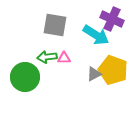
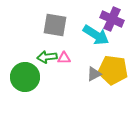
yellow pentagon: rotated 12 degrees counterclockwise
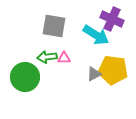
gray square: moved 1 px left, 1 px down
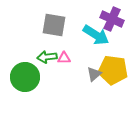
gray square: moved 1 px up
gray triangle: rotated 14 degrees counterclockwise
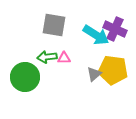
purple cross: moved 3 px right, 10 px down
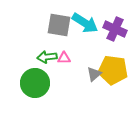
gray square: moved 5 px right
cyan arrow: moved 11 px left, 12 px up
green circle: moved 10 px right, 6 px down
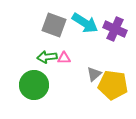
gray square: moved 5 px left; rotated 10 degrees clockwise
yellow pentagon: moved 15 px down
green circle: moved 1 px left, 2 px down
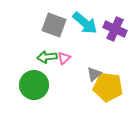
cyan arrow: rotated 8 degrees clockwise
pink triangle: rotated 40 degrees counterclockwise
yellow pentagon: moved 5 px left, 2 px down
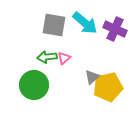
gray square: rotated 10 degrees counterclockwise
gray triangle: moved 2 px left, 3 px down
yellow pentagon: rotated 20 degrees counterclockwise
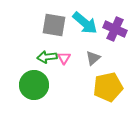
pink triangle: rotated 16 degrees counterclockwise
gray triangle: moved 1 px right, 19 px up
